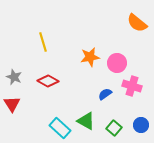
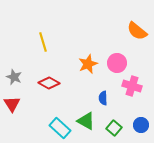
orange semicircle: moved 8 px down
orange star: moved 2 px left, 7 px down; rotated 12 degrees counterclockwise
red diamond: moved 1 px right, 2 px down
blue semicircle: moved 2 px left, 4 px down; rotated 56 degrees counterclockwise
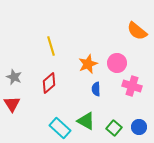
yellow line: moved 8 px right, 4 px down
red diamond: rotated 70 degrees counterclockwise
blue semicircle: moved 7 px left, 9 px up
blue circle: moved 2 px left, 2 px down
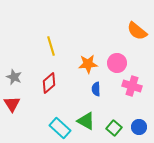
orange star: rotated 18 degrees clockwise
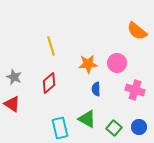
pink cross: moved 3 px right, 4 px down
red triangle: rotated 24 degrees counterclockwise
green triangle: moved 1 px right, 2 px up
cyan rectangle: rotated 35 degrees clockwise
